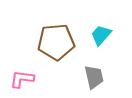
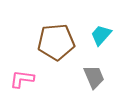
gray trapezoid: rotated 10 degrees counterclockwise
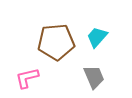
cyan trapezoid: moved 4 px left, 2 px down
pink L-shape: moved 5 px right, 1 px up; rotated 20 degrees counterclockwise
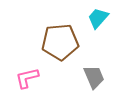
cyan trapezoid: moved 1 px right, 19 px up
brown pentagon: moved 4 px right
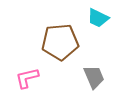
cyan trapezoid: rotated 105 degrees counterclockwise
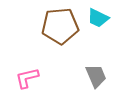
brown pentagon: moved 16 px up
gray trapezoid: moved 2 px right, 1 px up
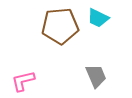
pink L-shape: moved 4 px left, 3 px down
